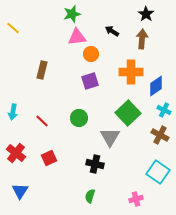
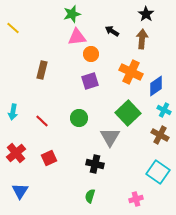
orange cross: rotated 25 degrees clockwise
red cross: rotated 12 degrees clockwise
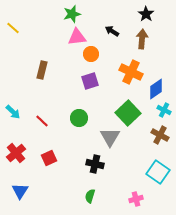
blue diamond: moved 3 px down
cyan arrow: rotated 56 degrees counterclockwise
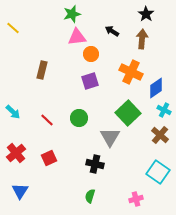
blue diamond: moved 1 px up
red line: moved 5 px right, 1 px up
brown cross: rotated 12 degrees clockwise
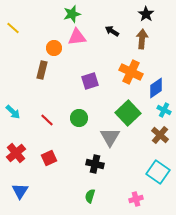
orange circle: moved 37 px left, 6 px up
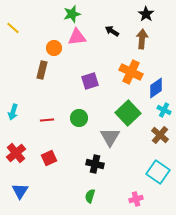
cyan arrow: rotated 63 degrees clockwise
red line: rotated 48 degrees counterclockwise
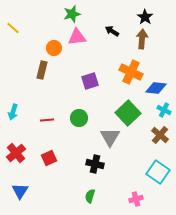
black star: moved 1 px left, 3 px down
blue diamond: rotated 40 degrees clockwise
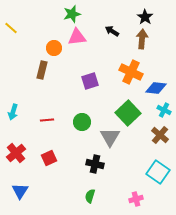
yellow line: moved 2 px left
green circle: moved 3 px right, 4 px down
